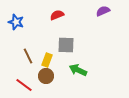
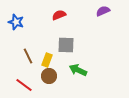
red semicircle: moved 2 px right
brown circle: moved 3 px right
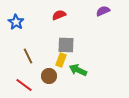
blue star: rotated 14 degrees clockwise
yellow rectangle: moved 14 px right
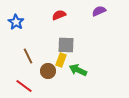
purple semicircle: moved 4 px left
brown circle: moved 1 px left, 5 px up
red line: moved 1 px down
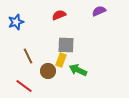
blue star: rotated 21 degrees clockwise
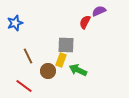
red semicircle: moved 26 px right, 7 px down; rotated 40 degrees counterclockwise
blue star: moved 1 px left, 1 px down
